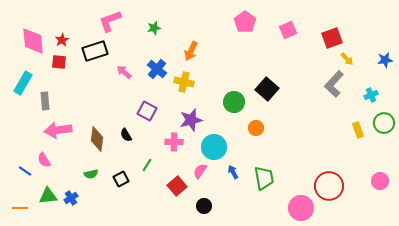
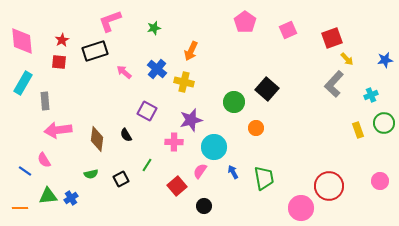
pink diamond at (33, 41): moved 11 px left
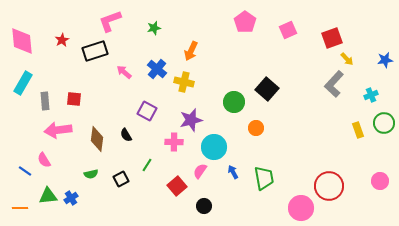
red square at (59, 62): moved 15 px right, 37 px down
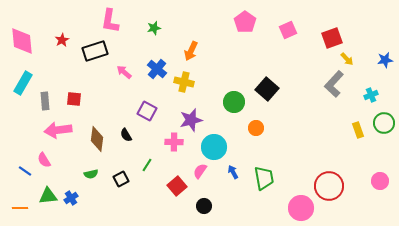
pink L-shape at (110, 21): rotated 60 degrees counterclockwise
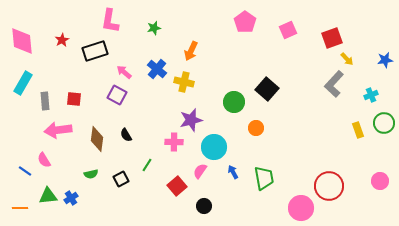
purple square at (147, 111): moved 30 px left, 16 px up
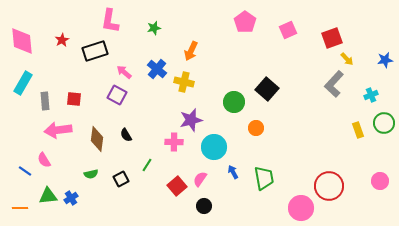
pink semicircle at (200, 171): moved 8 px down
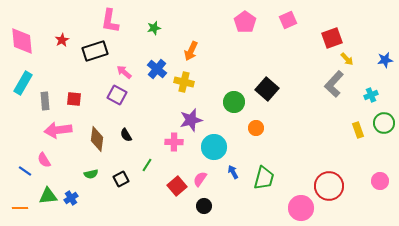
pink square at (288, 30): moved 10 px up
green trapezoid at (264, 178): rotated 25 degrees clockwise
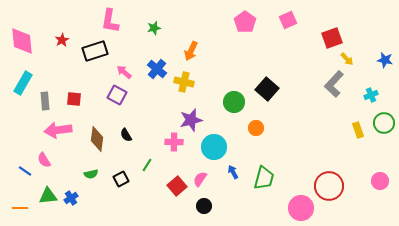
blue star at (385, 60): rotated 21 degrees clockwise
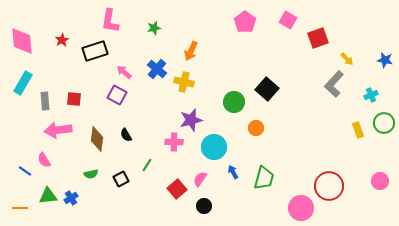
pink square at (288, 20): rotated 36 degrees counterclockwise
red square at (332, 38): moved 14 px left
red square at (177, 186): moved 3 px down
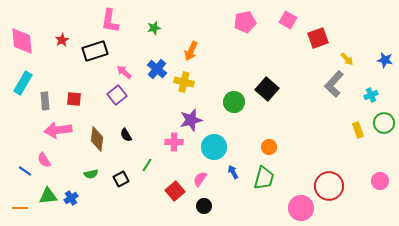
pink pentagon at (245, 22): rotated 25 degrees clockwise
purple square at (117, 95): rotated 24 degrees clockwise
orange circle at (256, 128): moved 13 px right, 19 px down
red square at (177, 189): moved 2 px left, 2 px down
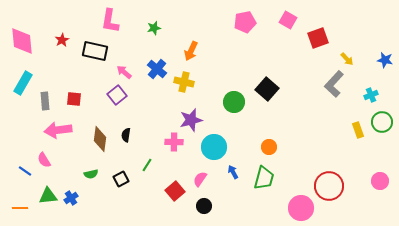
black rectangle at (95, 51): rotated 30 degrees clockwise
green circle at (384, 123): moved 2 px left, 1 px up
black semicircle at (126, 135): rotated 40 degrees clockwise
brown diamond at (97, 139): moved 3 px right
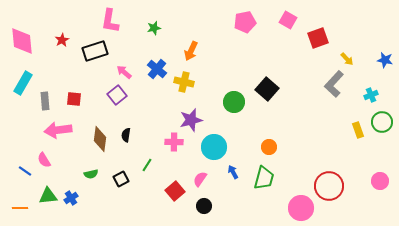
black rectangle at (95, 51): rotated 30 degrees counterclockwise
